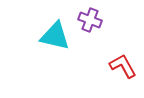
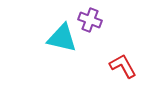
cyan triangle: moved 7 px right, 2 px down
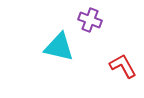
cyan triangle: moved 3 px left, 9 px down
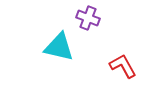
purple cross: moved 2 px left, 2 px up
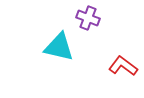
red L-shape: rotated 24 degrees counterclockwise
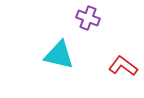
cyan triangle: moved 8 px down
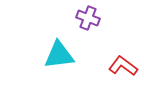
cyan triangle: rotated 20 degrees counterclockwise
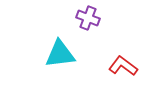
cyan triangle: moved 1 px right, 1 px up
